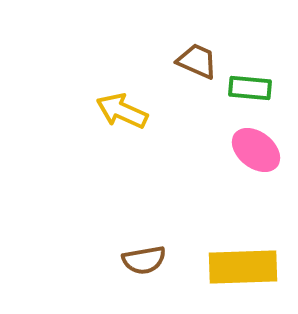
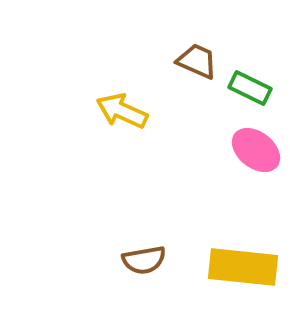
green rectangle: rotated 21 degrees clockwise
yellow rectangle: rotated 8 degrees clockwise
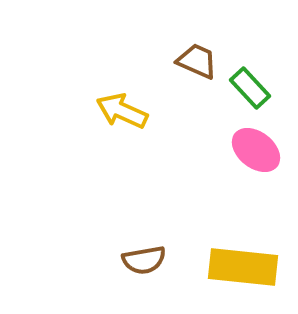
green rectangle: rotated 21 degrees clockwise
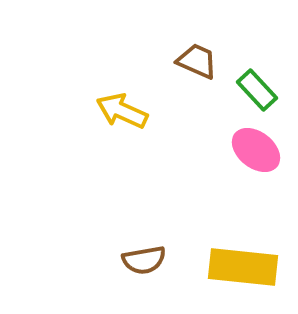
green rectangle: moved 7 px right, 2 px down
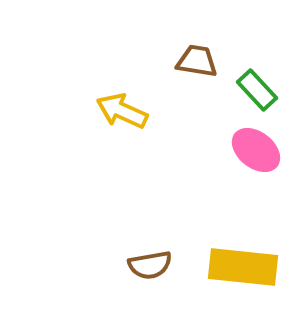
brown trapezoid: rotated 15 degrees counterclockwise
brown semicircle: moved 6 px right, 5 px down
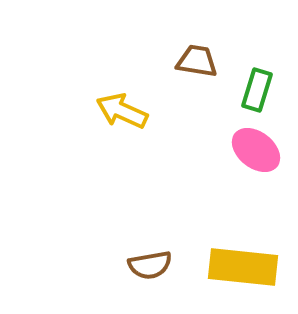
green rectangle: rotated 60 degrees clockwise
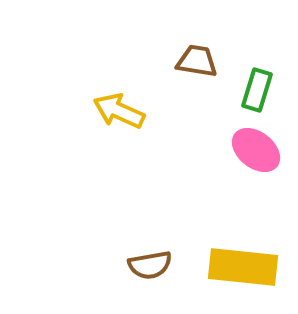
yellow arrow: moved 3 px left
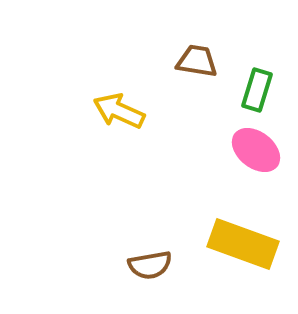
yellow rectangle: moved 23 px up; rotated 14 degrees clockwise
